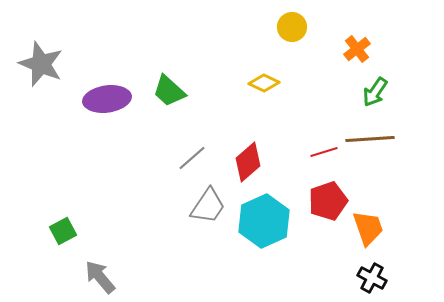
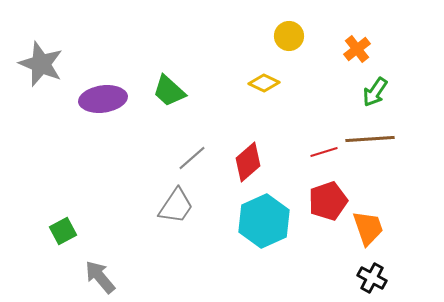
yellow circle: moved 3 px left, 9 px down
purple ellipse: moved 4 px left
gray trapezoid: moved 32 px left
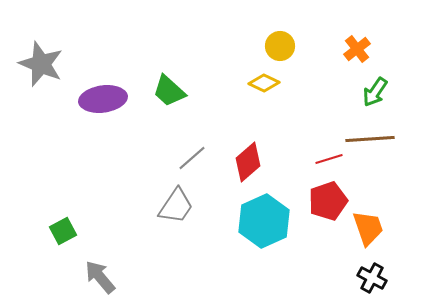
yellow circle: moved 9 px left, 10 px down
red line: moved 5 px right, 7 px down
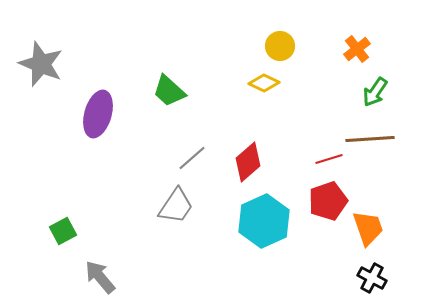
purple ellipse: moved 5 px left, 15 px down; rotated 66 degrees counterclockwise
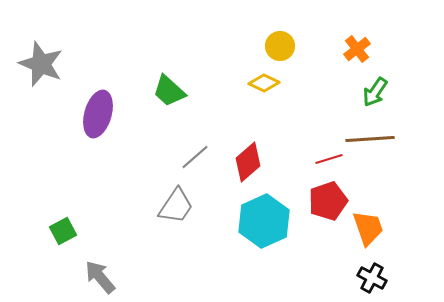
gray line: moved 3 px right, 1 px up
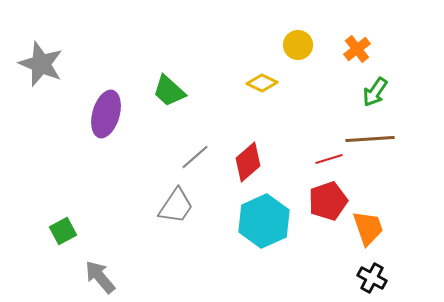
yellow circle: moved 18 px right, 1 px up
yellow diamond: moved 2 px left
purple ellipse: moved 8 px right
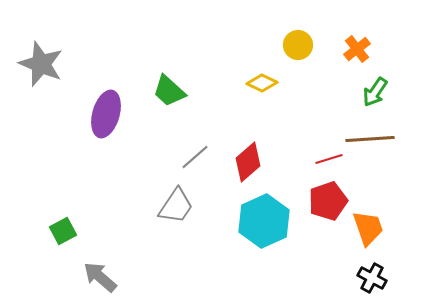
gray arrow: rotated 9 degrees counterclockwise
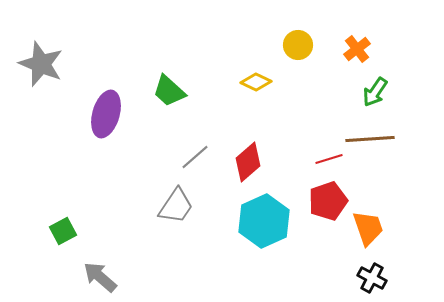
yellow diamond: moved 6 px left, 1 px up
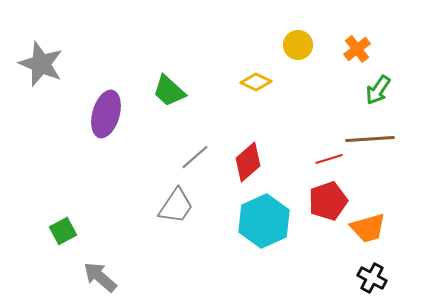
green arrow: moved 3 px right, 2 px up
orange trapezoid: rotated 93 degrees clockwise
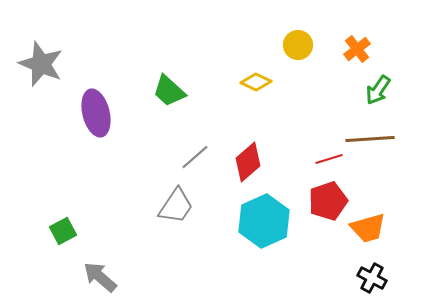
purple ellipse: moved 10 px left, 1 px up; rotated 30 degrees counterclockwise
